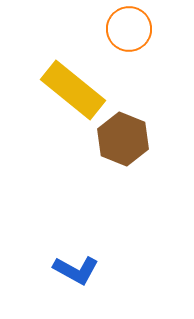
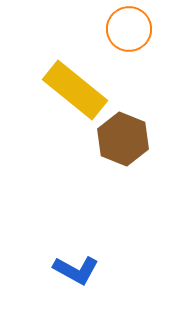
yellow rectangle: moved 2 px right
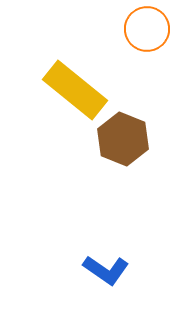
orange circle: moved 18 px right
blue L-shape: moved 30 px right; rotated 6 degrees clockwise
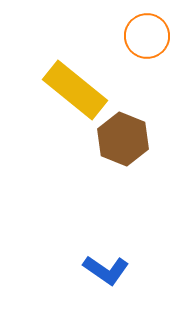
orange circle: moved 7 px down
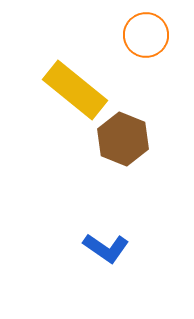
orange circle: moved 1 px left, 1 px up
blue L-shape: moved 22 px up
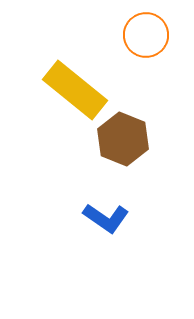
blue L-shape: moved 30 px up
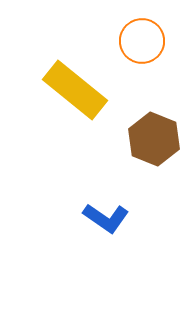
orange circle: moved 4 px left, 6 px down
brown hexagon: moved 31 px right
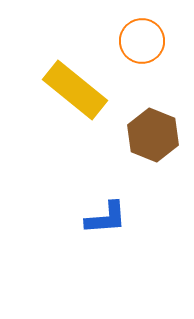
brown hexagon: moved 1 px left, 4 px up
blue L-shape: rotated 39 degrees counterclockwise
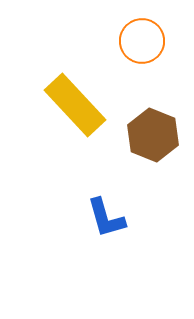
yellow rectangle: moved 15 px down; rotated 8 degrees clockwise
blue L-shape: rotated 78 degrees clockwise
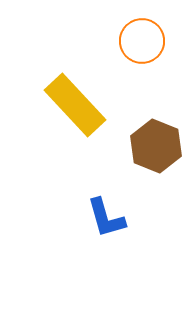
brown hexagon: moved 3 px right, 11 px down
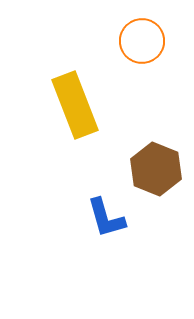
yellow rectangle: rotated 22 degrees clockwise
brown hexagon: moved 23 px down
